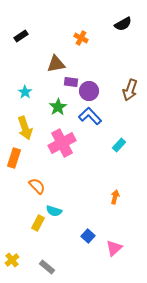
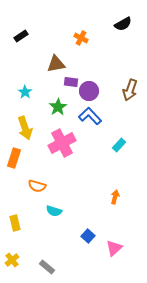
orange semicircle: rotated 150 degrees clockwise
yellow rectangle: moved 23 px left; rotated 42 degrees counterclockwise
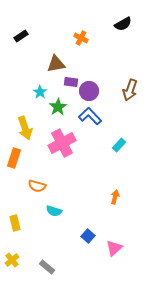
cyan star: moved 15 px right
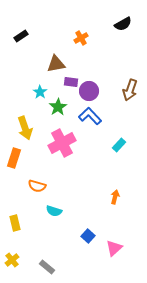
orange cross: rotated 32 degrees clockwise
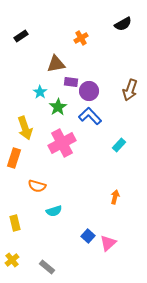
cyan semicircle: rotated 35 degrees counterclockwise
pink triangle: moved 6 px left, 5 px up
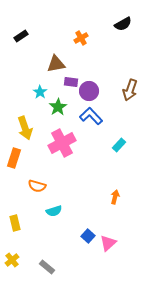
blue L-shape: moved 1 px right
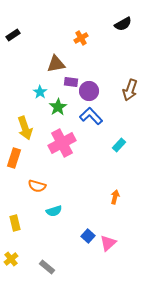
black rectangle: moved 8 px left, 1 px up
yellow cross: moved 1 px left, 1 px up
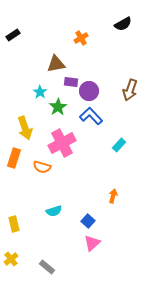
orange semicircle: moved 5 px right, 19 px up
orange arrow: moved 2 px left, 1 px up
yellow rectangle: moved 1 px left, 1 px down
blue square: moved 15 px up
pink triangle: moved 16 px left
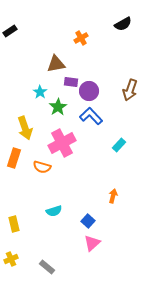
black rectangle: moved 3 px left, 4 px up
yellow cross: rotated 16 degrees clockwise
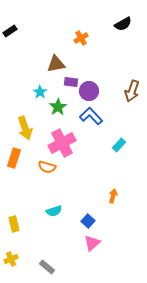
brown arrow: moved 2 px right, 1 px down
orange semicircle: moved 5 px right
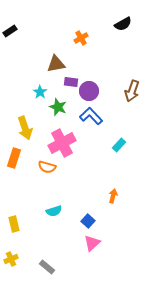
green star: rotated 18 degrees counterclockwise
